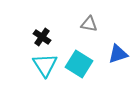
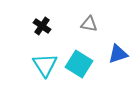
black cross: moved 11 px up
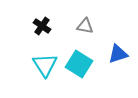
gray triangle: moved 4 px left, 2 px down
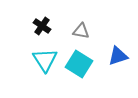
gray triangle: moved 4 px left, 5 px down
blue triangle: moved 2 px down
cyan triangle: moved 5 px up
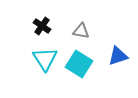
cyan triangle: moved 1 px up
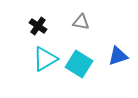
black cross: moved 4 px left
gray triangle: moved 9 px up
cyan triangle: rotated 32 degrees clockwise
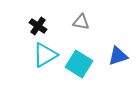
cyan triangle: moved 4 px up
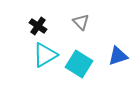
gray triangle: rotated 36 degrees clockwise
